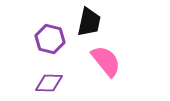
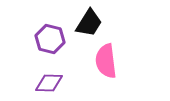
black trapezoid: moved 1 px down; rotated 20 degrees clockwise
pink semicircle: rotated 148 degrees counterclockwise
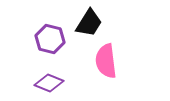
purple diamond: rotated 20 degrees clockwise
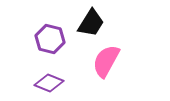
black trapezoid: moved 2 px right
pink semicircle: rotated 36 degrees clockwise
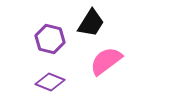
pink semicircle: rotated 24 degrees clockwise
purple diamond: moved 1 px right, 1 px up
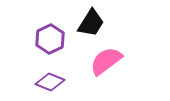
purple hexagon: rotated 20 degrees clockwise
